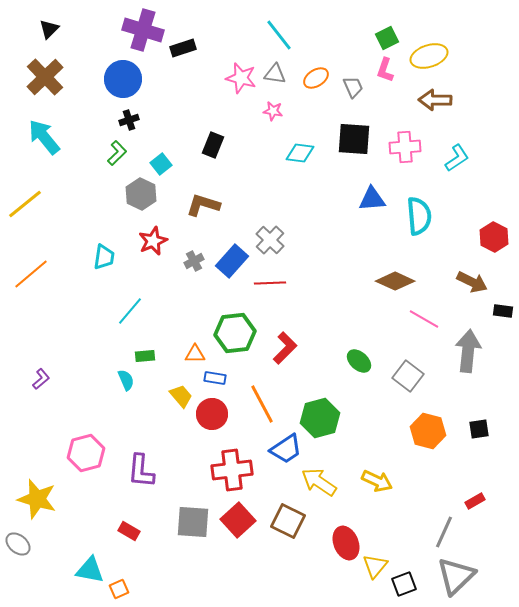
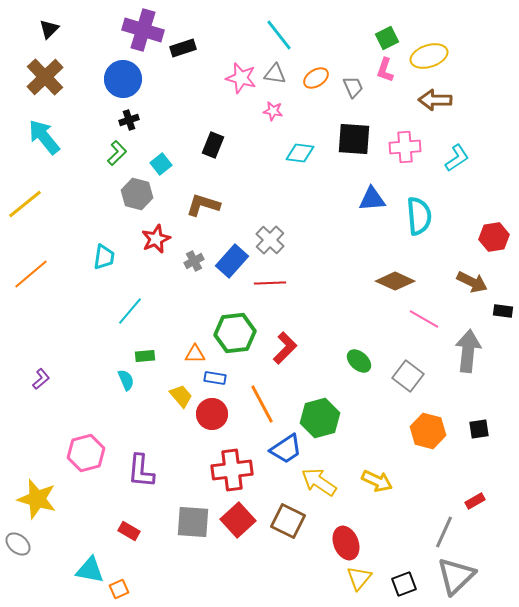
gray hexagon at (141, 194): moved 4 px left; rotated 12 degrees counterclockwise
red hexagon at (494, 237): rotated 24 degrees clockwise
red star at (153, 241): moved 3 px right, 2 px up
yellow triangle at (375, 566): moved 16 px left, 12 px down
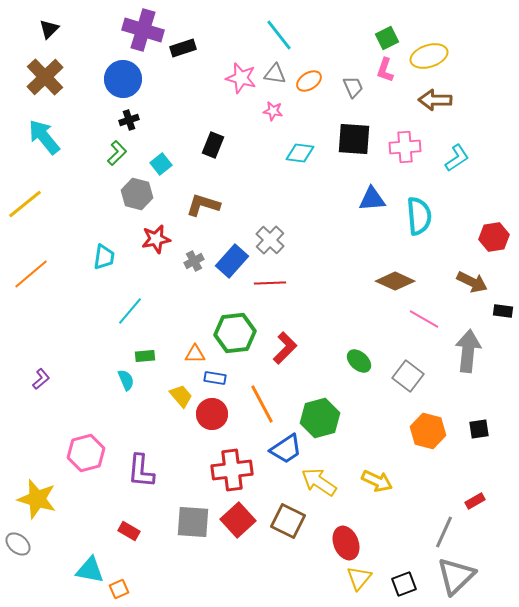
orange ellipse at (316, 78): moved 7 px left, 3 px down
red star at (156, 239): rotated 12 degrees clockwise
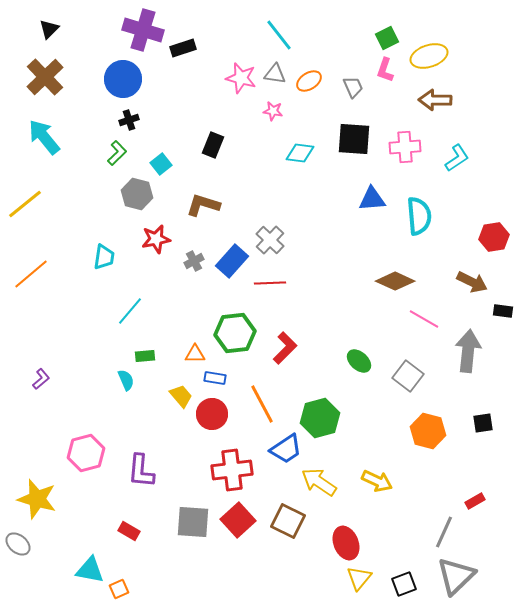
black square at (479, 429): moved 4 px right, 6 px up
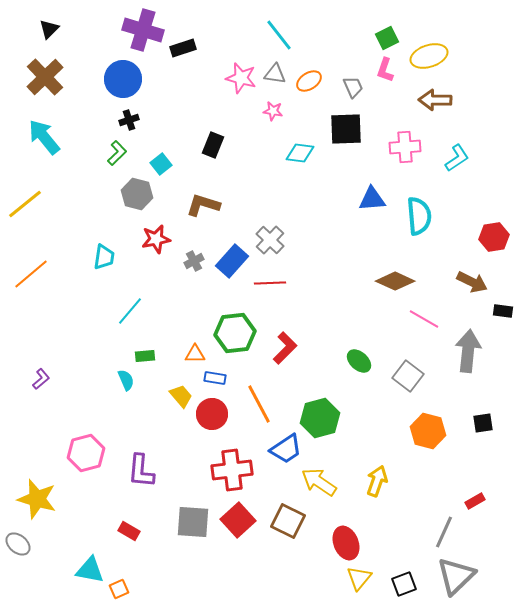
black square at (354, 139): moved 8 px left, 10 px up; rotated 6 degrees counterclockwise
orange line at (262, 404): moved 3 px left
yellow arrow at (377, 481): rotated 96 degrees counterclockwise
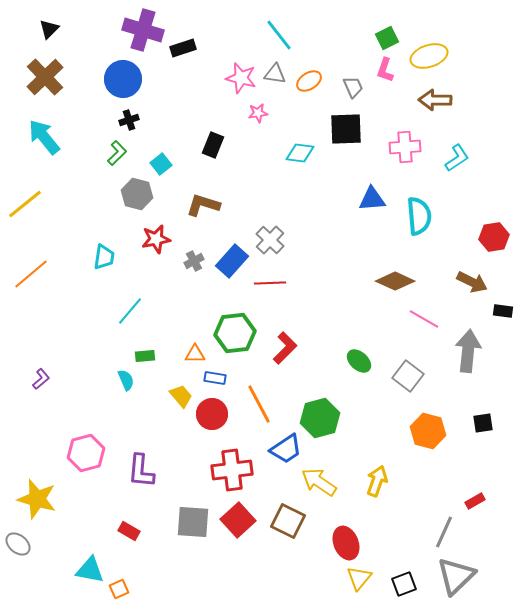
pink star at (273, 111): moved 15 px left, 2 px down; rotated 18 degrees counterclockwise
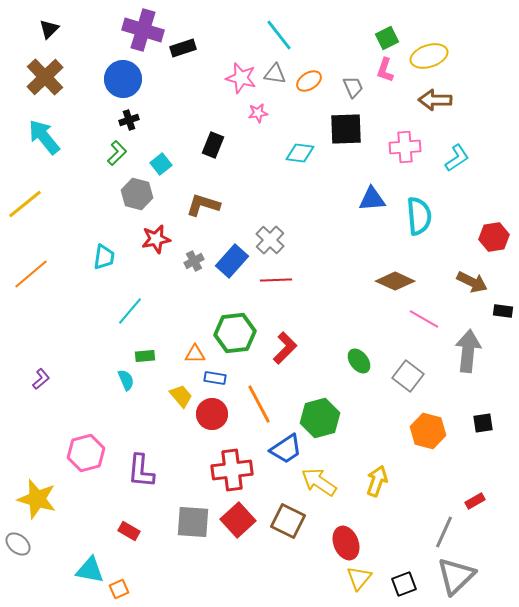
red line at (270, 283): moved 6 px right, 3 px up
green ellipse at (359, 361): rotated 10 degrees clockwise
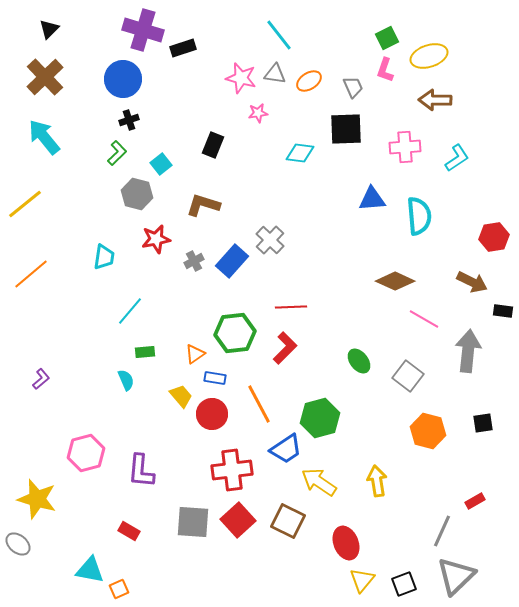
red line at (276, 280): moved 15 px right, 27 px down
orange triangle at (195, 354): rotated 35 degrees counterclockwise
green rectangle at (145, 356): moved 4 px up
yellow arrow at (377, 481): rotated 28 degrees counterclockwise
gray line at (444, 532): moved 2 px left, 1 px up
yellow triangle at (359, 578): moved 3 px right, 2 px down
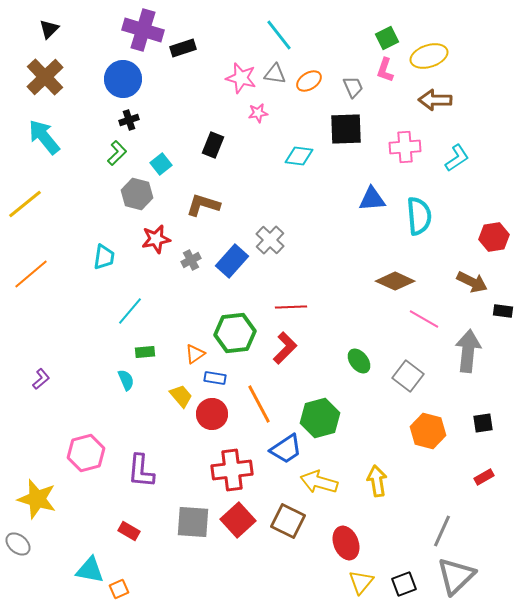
cyan diamond at (300, 153): moved 1 px left, 3 px down
gray cross at (194, 261): moved 3 px left, 1 px up
yellow arrow at (319, 482): rotated 18 degrees counterclockwise
red rectangle at (475, 501): moved 9 px right, 24 px up
yellow triangle at (362, 580): moved 1 px left, 2 px down
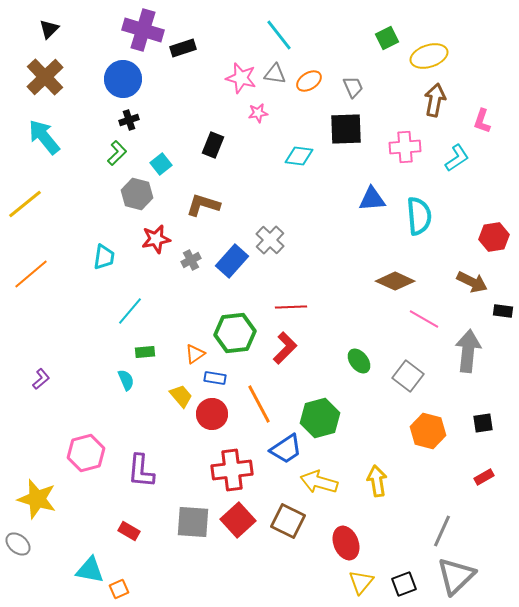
pink L-shape at (385, 70): moved 97 px right, 51 px down
brown arrow at (435, 100): rotated 100 degrees clockwise
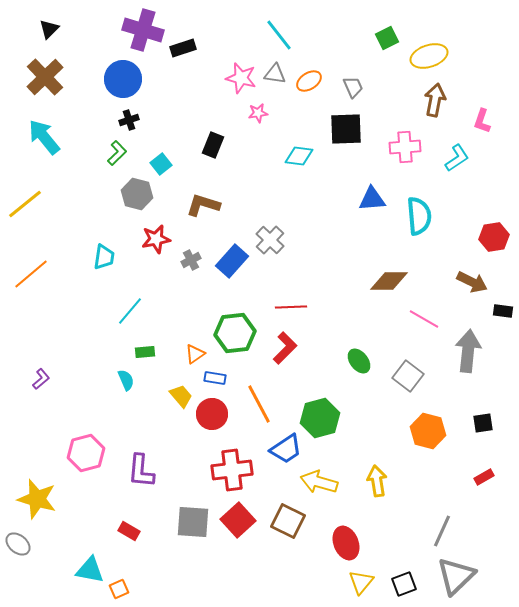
brown diamond at (395, 281): moved 6 px left; rotated 24 degrees counterclockwise
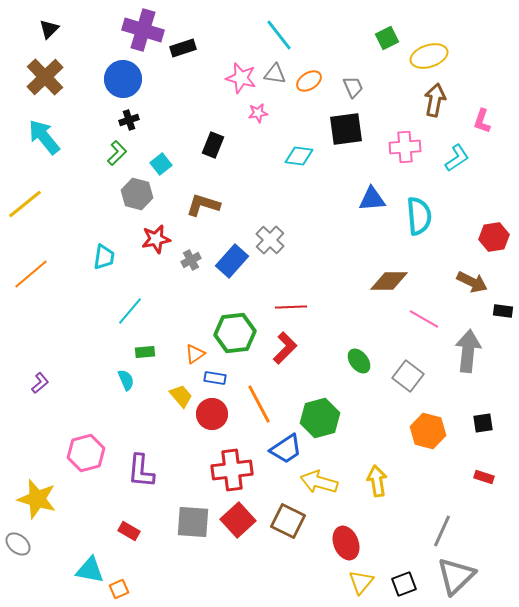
black square at (346, 129): rotated 6 degrees counterclockwise
purple L-shape at (41, 379): moved 1 px left, 4 px down
red rectangle at (484, 477): rotated 48 degrees clockwise
